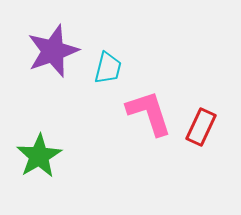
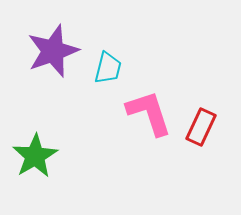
green star: moved 4 px left
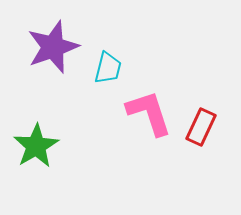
purple star: moved 4 px up
green star: moved 1 px right, 10 px up
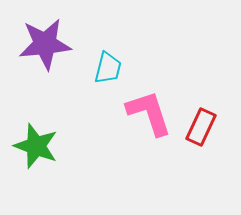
purple star: moved 8 px left, 3 px up; rotated 14 degrees clockwise
green star: rotated 21 degrees counterclockwise
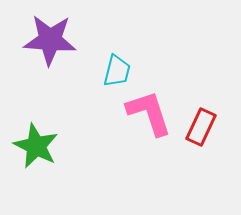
purple star: moved 5 px right, 4 px up; rotated 10 degrees clockwise
cyan trapezoid: moved 9 px right, 3 px down
green star: rotated 6 degrees clockwise
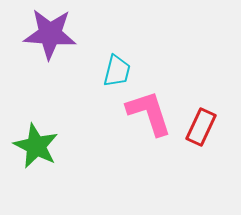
purple star: moved 6 px up
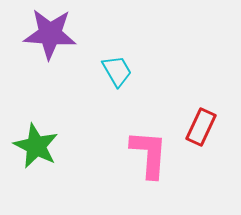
cyan trapezoid: rotated 44 degrees counterclockwise
pink L-shape: moved 41 px down; rotated 22 degrees clockwise
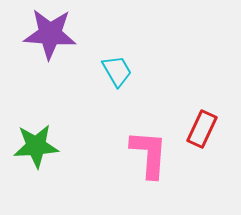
red rectangle: moved 1 px right, 2 px down
green star: rotated 30 degrees counterclockwise
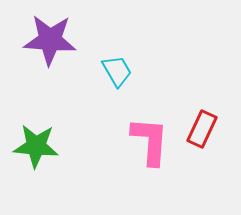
purple star: moved 6 px down
green star: rotated 9 degrees clockwise
pink L-shape: moved 1 px right, 13 px up
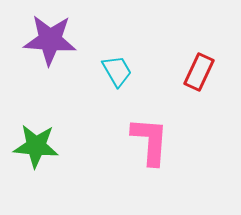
red rectangle: moved 3 px left, 57 px up
